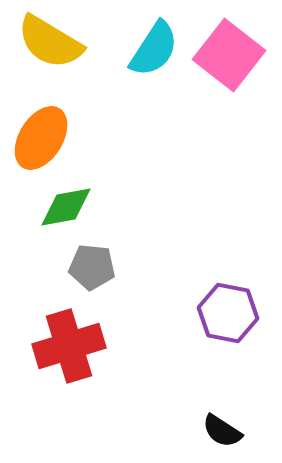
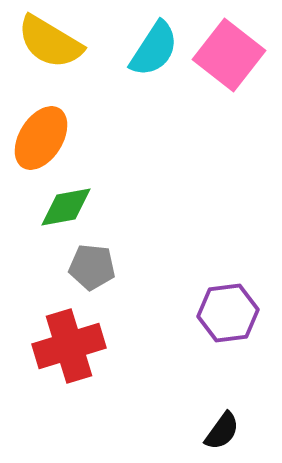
purple hexagon: rotated 18 degrees counterclockwise
black semicircle: rotated 87 degrees counterclockwise
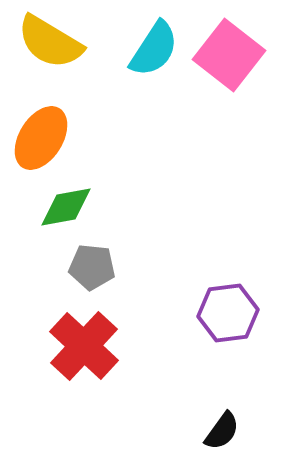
red cross: moved 15 px right; rotated 30 degrees counterclockwise
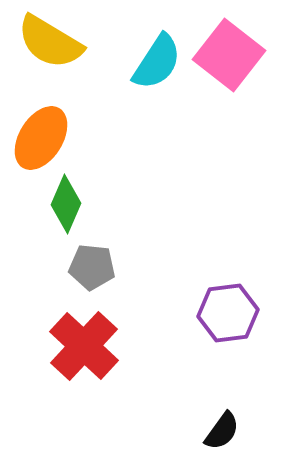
cyan semicircle: moved 3 px right, 13 px down
green diamond: moved 3 px up; rotated 56 degrees counterclockwise
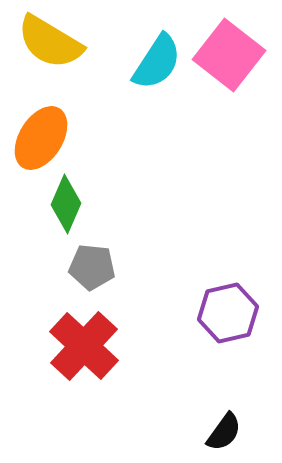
purple hexagon: rotated 6 degrees counterclockwise
black semicircle: moved 2 px right, 1 px down
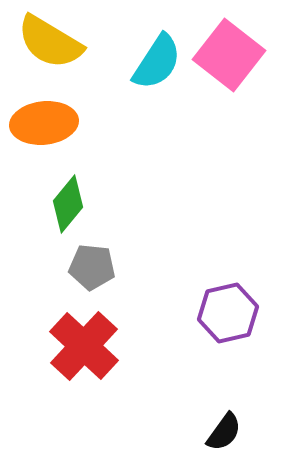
orange ellipse: moved 3 px right, 15 px up; rotated 52 degrees clockwise
green diamond: moved 2 px right; rotated 16 degrees clockwise
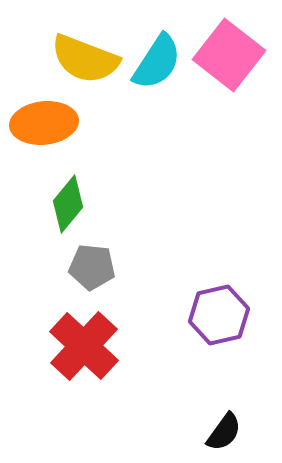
yellow semicircle: moved 35 px right, 17 px down; rotated 10 degrees counterclockwise
purple hexagon: moved 9 px left, 2 px down
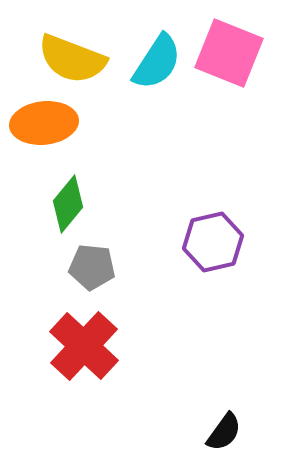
pink square: moved 2 px up; rotated 16 degrees counterclockwise
yellow semicircle: moved 13 px left
purple hexagon: moved 6 px left, 73 px up
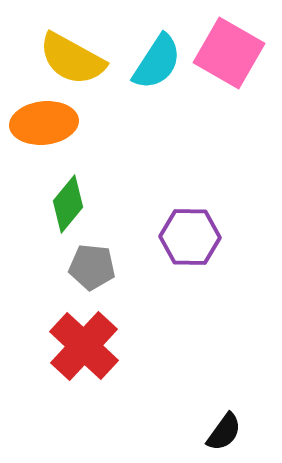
pink square: rotated 8 degrees clockwise
yellow semicircle: rotated 8 degrees clockwise
purple hexagon: moved 23 px left, 5 px up; rotated 14 degrees clockwise
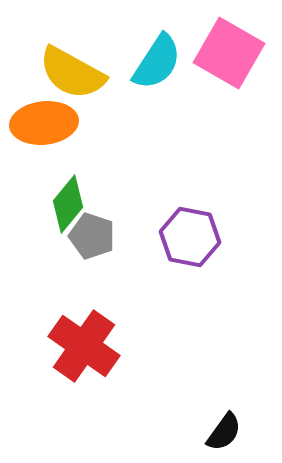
yellow semicircle: moved 14 px down
purple hexagon: rotated 10 degrees clockwise
gray pentagon: moved 31 px up; rotated 12 degrees clockwise
red cross: rotated 8 degrees counterclockwise
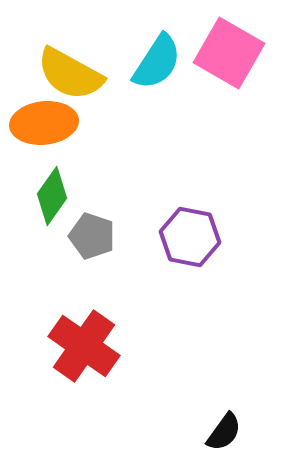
yellow semicircle: moved 2 px left, 1 px down
green diamond: moved 16 px left, 8 px up; rotated 4 degrees counterclockwise
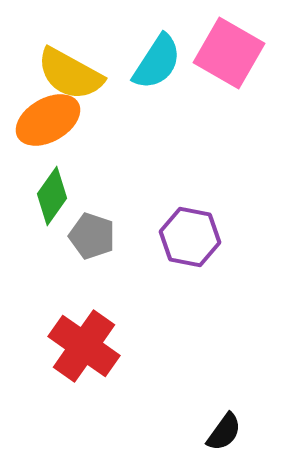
orange ellipse: moved 4 px right, 3 px up; rotated 24 degrees counterclockwise
